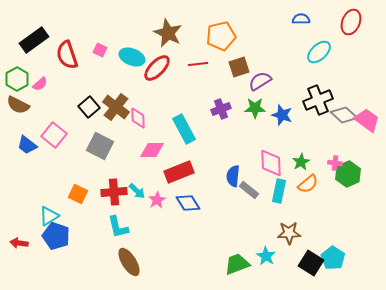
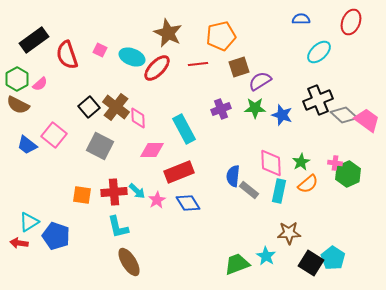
orange square at (78, 194): moved 4 px right, 1 px down; rotated 18 degrees counterclockwise
cyan triangle at (49, 216): moved 20 px left, 6 px down
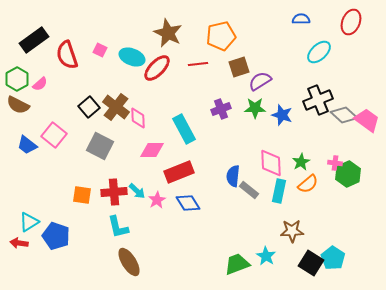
brown star at (289, 233): moved 3 px right, 2 px up
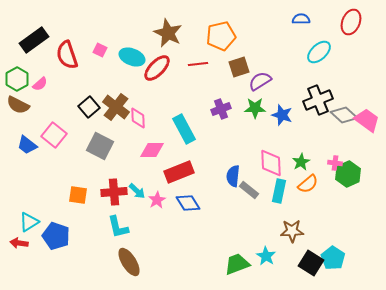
orange square at (82, 195): moved 4 px left
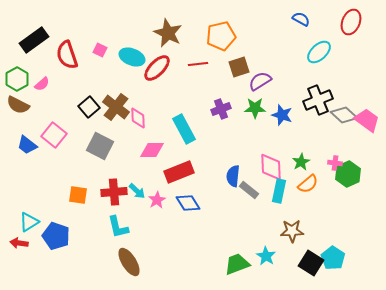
blue semicircle at (301, 19): rotated 30 degrees clockwise
pink semicircle at (40, 84): moved 2 px right
pink diamond at (271, 163): moved 4 px down
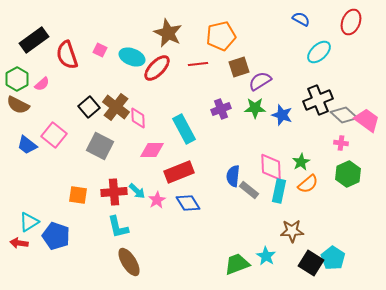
pink cross at (335, 163): moved 6 px right, 20 px up
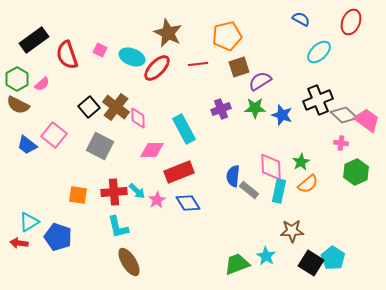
orange pentagon at (221, 36): moved 6 px right
green hexagon at (348, 174): moved 8 px right, 2 px up
blue pentagon at (56, 236): moved 2 px right, 1 px down
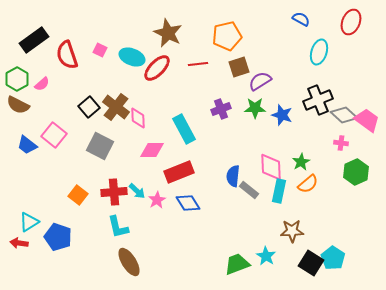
cyan ellipse at (319, 52): rotated 30 degrees counterclockwise
orange square at (78, 195): rotated 30 degrees clockwise
